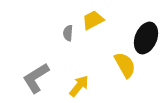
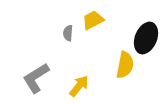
yellow semicircle: rotated 40 degrees clockwise
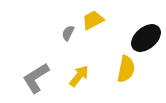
gray semicircle: rotated 21 degrees clockwise
black ellipse: rotated 28 degrees clockwise
yellow semicircle: moved 1 px right, 4 px down
yellow arrow: moved 10 px up
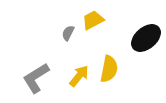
yellow semicircle: moved 17 px left
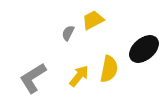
black ellipse: moved 2 px left, 11 px down
gray L-shape: moved 3 px left
